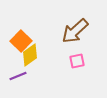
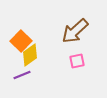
purple line: moved 4 px right, 1 px up
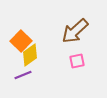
purple line: moved 1 px right
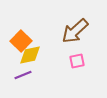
yellow diamond: rotated 25 degrees clockwise
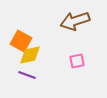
brown arrow: moved 10 px up; rotated 24 degrees clockwise
orange square: rotated 15 degrees counterclockwise
purple line: moved 4 px right; rotated 42 degrees clockwise
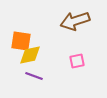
orange square: rotated 20 degrees counterclockwise
purple line: moved 7 px right, 1 px down
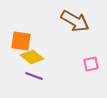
brown arrow: rotated 132 degrees counterclockwise
yellow diamond: moved 2 px right, 2 px down; rotated 50 degrees clockwise
pink square: moved 14 px right, 3 px down
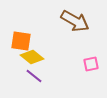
purple line: rotated 18 degrees clockwise
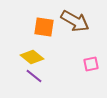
orange square: moved 23 px right, 14 px up
